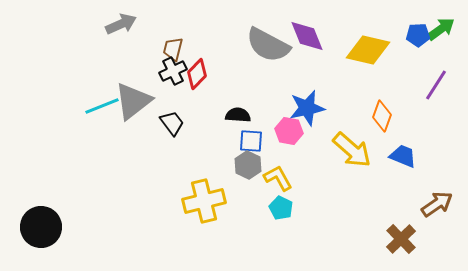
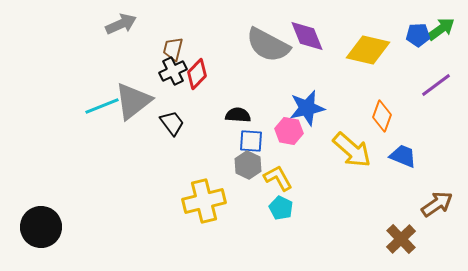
purple line: rotated 20 degrees clockwise
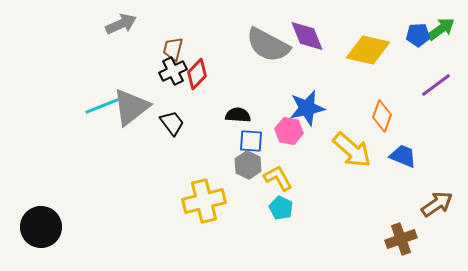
gray triangle: moved 2 px left, 6 px down
brown cross: rotated 24 degrees clockwise
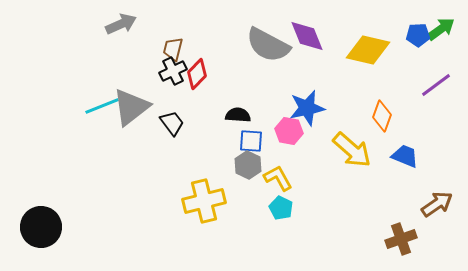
blue trapezoid: moved 2 px right
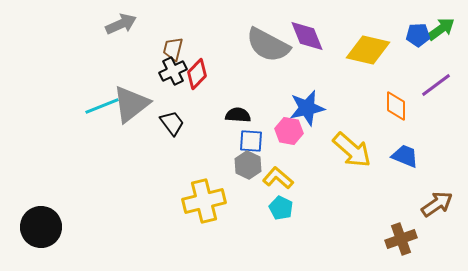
gray triangle: moved 3 px up
orange diamond: moved 14 px right, 10 px up; rotated 20 degrees counterclockwise
yellow L-shape: rotated 20 degrees counterclockwise
